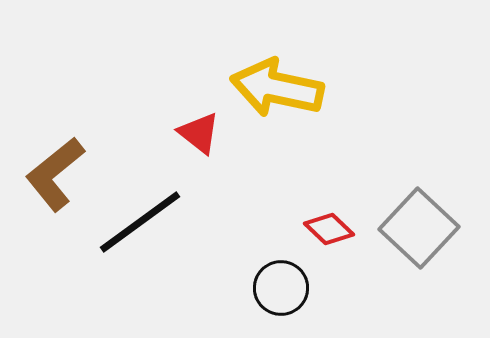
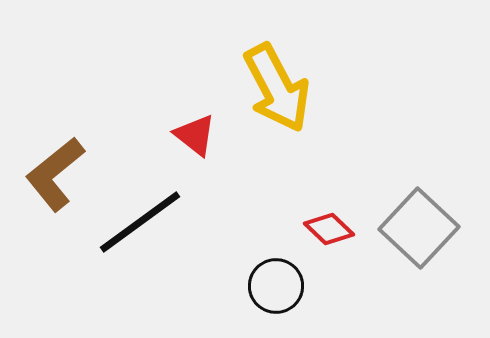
yellow arrow: rotated 130 degrees counterclockwise
red triangle: moved 4 px left, 2 px down
black circle: moved 5 px left, 2 px up
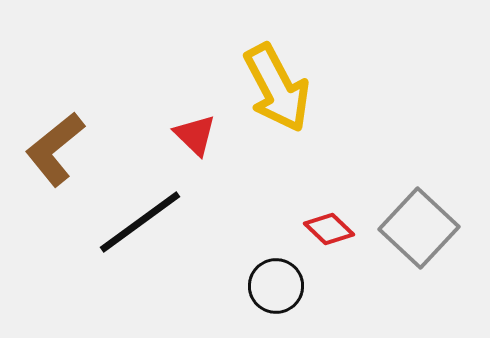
red triangle: rotated 6 degrees clockwise
brown L-shape: moved 25 px up
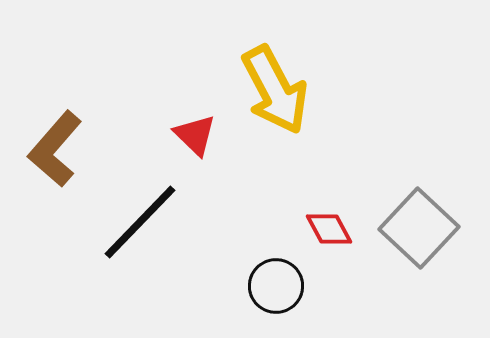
yellow arrow: moved 2 px left, 2 px down
brown L-shape: rotated 10 degrees counterclockwise
black line: rotated 10 degrees counterclockwise
red diamond: rotated 18 degrees clockwise
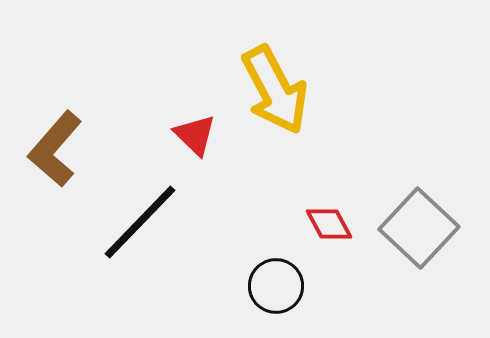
red diamond: moved 5 px up
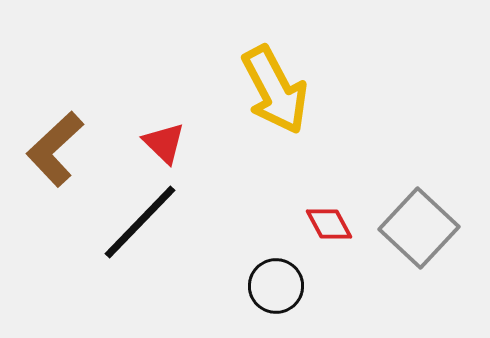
red triangle: moved 31 px left, 8 px down
brown L-shape: rotated 6 degrees clockwise
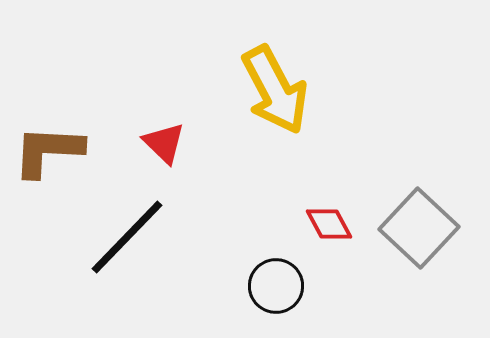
brown L-shape: moved 7 px left, 2 px down; rotated 46 degrees clockwise
black line: moved 13 px left, 15 px down
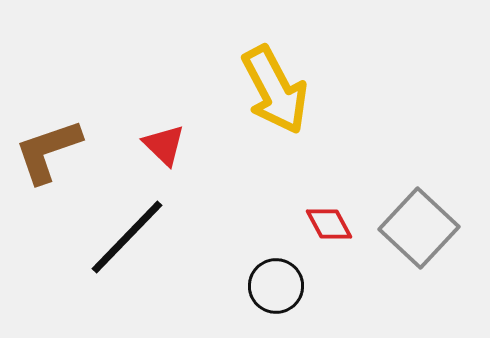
red triangle: moved 2 px down
brown L-shape: rotated 22 degrees counterclockwise
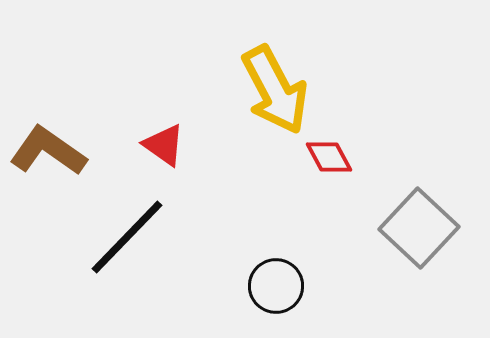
red triangle: rotated 9 degrees counterclockwise
brown L-shape: rotated 54 degrees clockwise
red diamond: moved 67 px up
